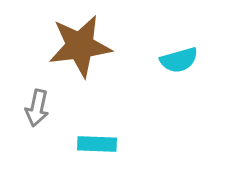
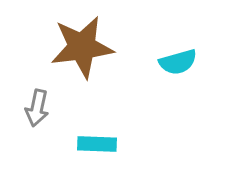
brown star: moved 2 px right, 1 px down
cyan semicircle: moved 1 px left, 2 px down
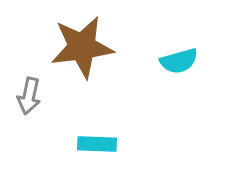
cyan semicircle: moved 1 px right, 1 px up
gray arrow: moved 8 px left, 12 px up
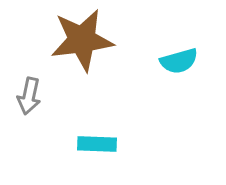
brown star: moved 7 px up
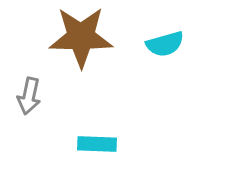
brown star: moved 1 px left, 3 px up; rotated 8 degrees clockwise
cyan semicircle: moved 14 px left, 17 px up
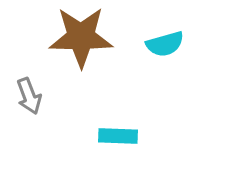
gray arrow: rotated 33 degrees counterclockwise
cyan rectangle: moved 21 px right, 8 px up
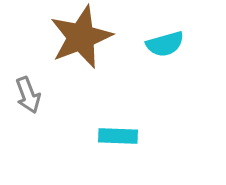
brown star: rotated 22 degrees counterclockwise
gray arrow: moved 1 px left, 1 px up
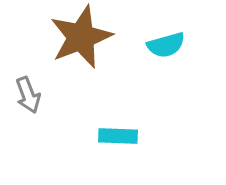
cyan semicircle: moved 1 px right, 1 px down
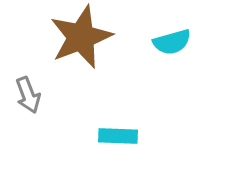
cyan semicircle: moved 6 px right, 3 px up
